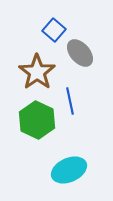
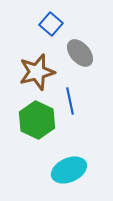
blue square: moved 3 px left, 6 px up
brown star: rotated 21 degrees clockwise
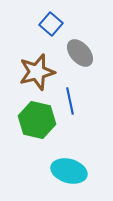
green hexagon: rotated 12 degrees counterclockwise
cyan ellipse: moved 1 px down; rotated 40 degrees clockwise
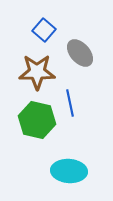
blue square: moved 7 px left, 6 px down
brown star: rotated 15 degrees clockwise
blue line: moved 2 px down
cyan ellipse: rotated 12 degrees counterclockwise
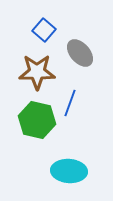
blue line: rotated 32 degrees clockwise
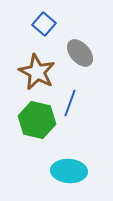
blue square: moved 6 px up
brown star: rotated 27 degrees clockwise
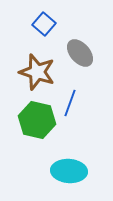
brown star: rotated 9 degrees counterclockwise
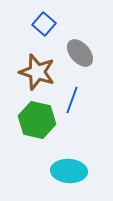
blue line: moved 2 px right, 3 px up
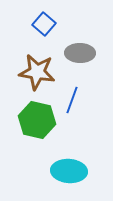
gray ellipse: rotated 48 degrees counterclockwise
brown star: rotated 9 degrees counterclockwise
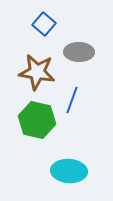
gray ellipse: moved 1 px left, 1 px up
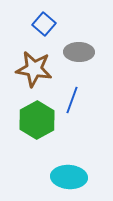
brown star: moved 3 px left, 3 px up
green hexagon: rotated 18 degrees clockwise
cyan ellipse: moved 6 px down
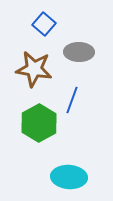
green hexagon: moved 2 px right, 3 px down
